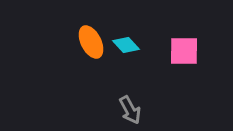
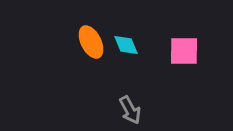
cyan diamond: rotated 20 degrees clockwise
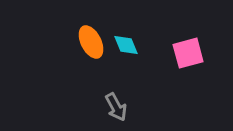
pink square: moved 4 px right, 2 px down; rotated 16 degrees counterclockwise
gray arrow: moved 14 px left, 3 px up
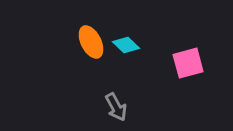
cyan diamond: rotated 24 degrees counterclockwise
pink square: moved 10 px down
